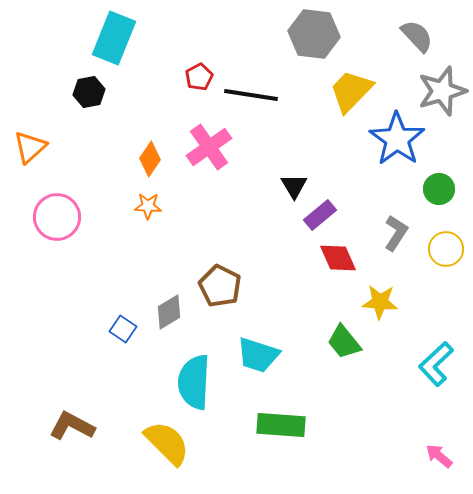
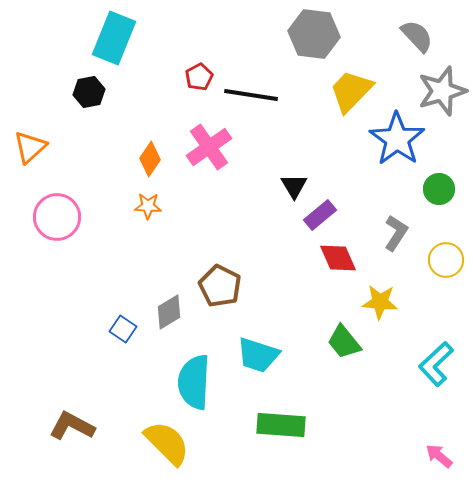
yellow circle: moved 11 px down
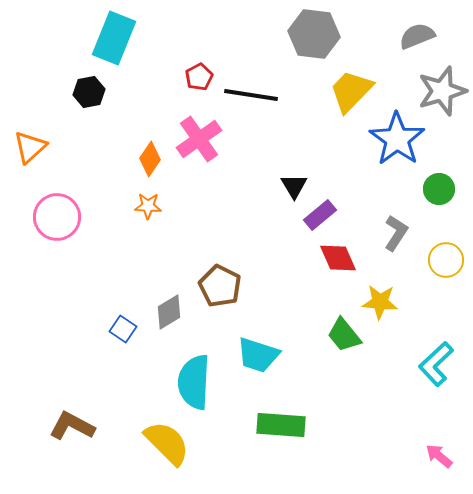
gray semicircle: rotated 69 degrees counterclockwise
pink cross: moved 10 px left, 8 px up
green trapezoid: moved 7 px up
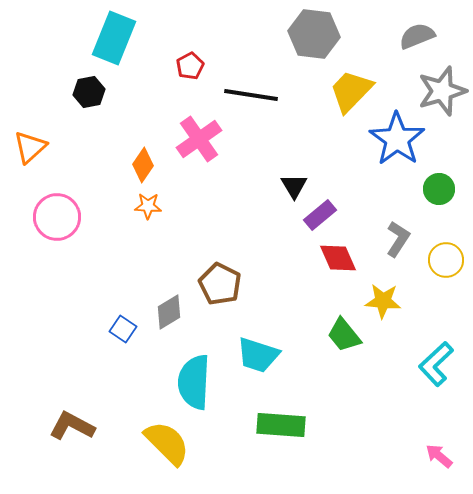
red pentagon: moved 9 px left, 11 px up
orange diamond: moved 7 px left, 6 px down
gray L-shape: moved 2 px right, 6 px down
brown pentagon: moved 2 px up
yellow star: moved 3 px right, 1 px up
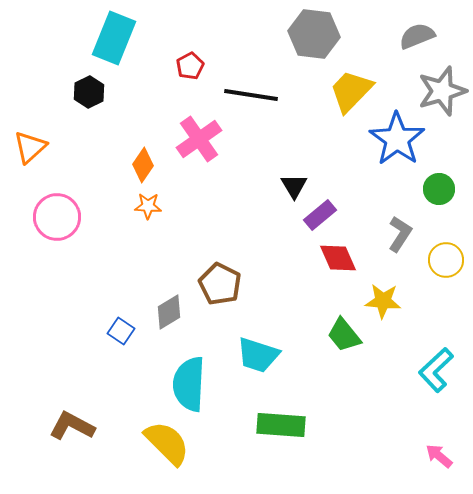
black hexagon: rotated 16 degrees counterclockwise
gray L-shape: moved 2 px right, 5 px up
blue square: moved 2 px left, 2 px down
cyan L-shape: moved 6 px down
cyan semicircle: moved 5 px left, 2 px down
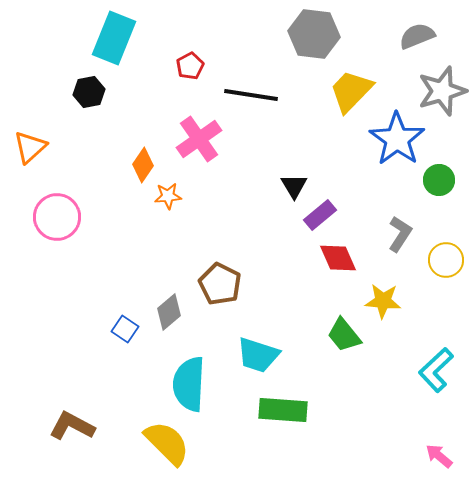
black hexagon: rotated 16 degrees clockwise
green circle: moved 9 px up
orange star: moved 20 px right, 10 px up; rotated 8 degrees counterclockwise
gray diamond: rotated 9 degrees counterclockwise
blue square: moved 4 px right, 2 px up
green rectangle: moved 2 px right, 15 px up
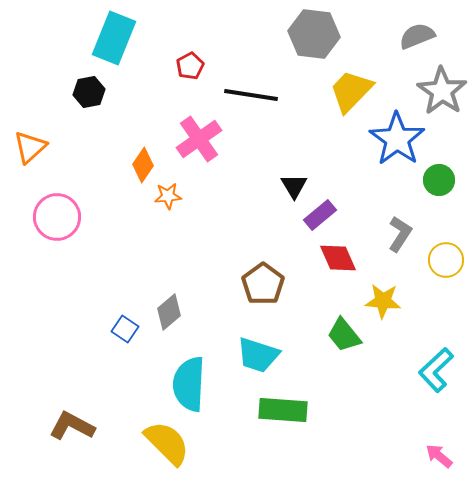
gray star: rotated 21 degrees counterclockwise
brown pentagon: moved 43 px right; rotated 9 degrees clockwise
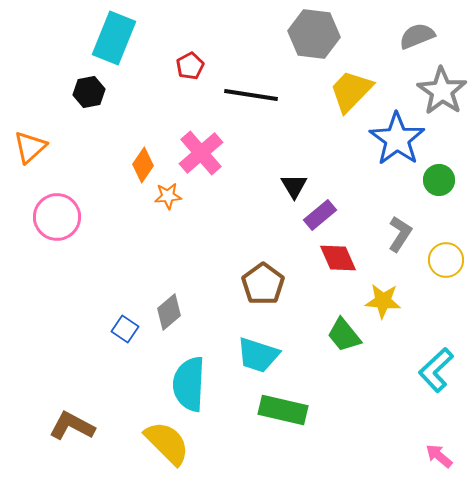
pink cross: moved 2 px right, 14 px down; rotated 6 degrees counterclockwise
green rectangle: rotated 9 degrees clockwise
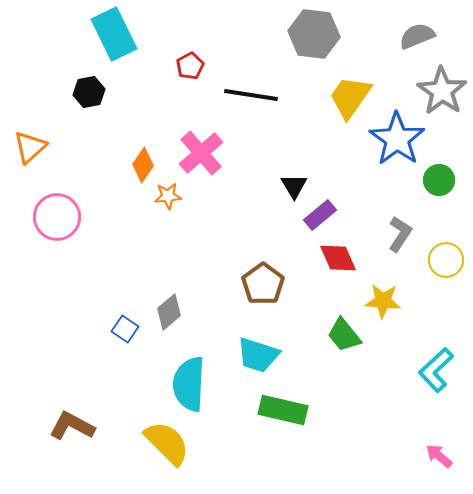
cyan rectangle: moved 4 px up; rotated 48 degrees counterclockwise
yellow trapezoid: moved 1 px left, 6 px down; rotated 9 degrees counterclockwise
